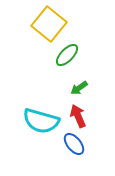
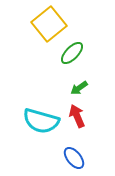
yellow square: rotated 12 degrees clockwise
green ellipse: moved 5 px right, 2 px up
red arrow: moved 1 px left
blue ellipse: moved 14 px down
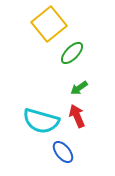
blue ellipse: moved 11 px left, 6 px up
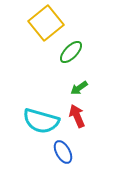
yellow square: moved 3 px left, 1 px up
green ellipse: moved 1 px left, 1 px up
blue ellipse: rotated 10 degrees clockwise
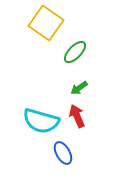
yellow square: rotated 16 degrees counterclockwise
green ellipse: moved 4 px right
blue ellipse: moved 1 px down
